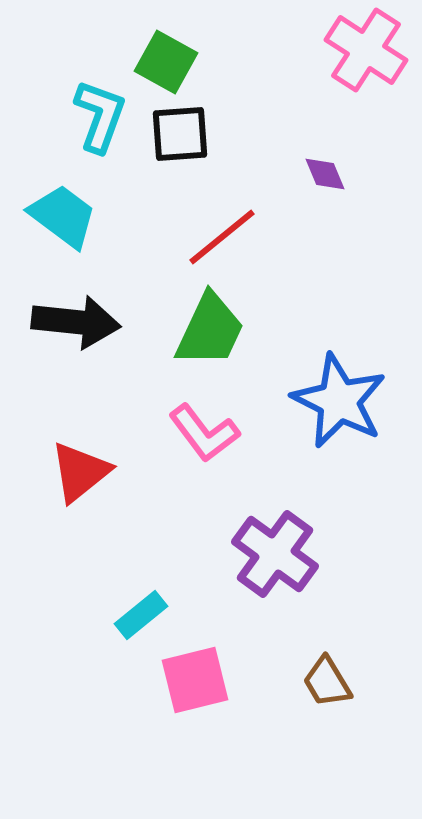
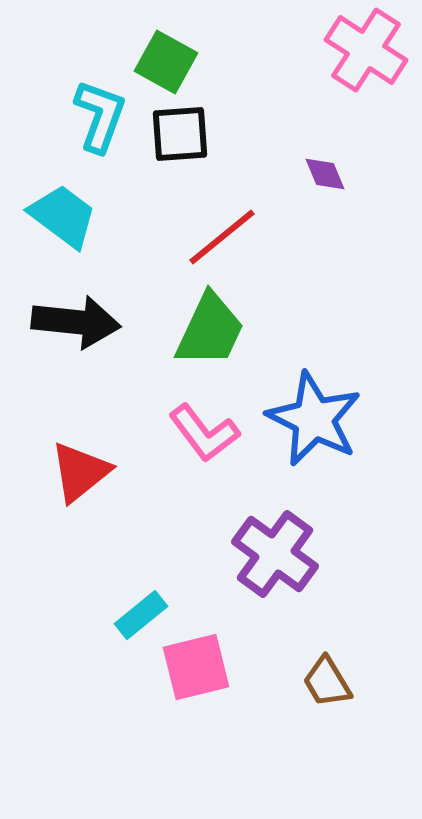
blue star: moved 25 px left, 18 px down
pink square: moved 1 px right, 13 px up
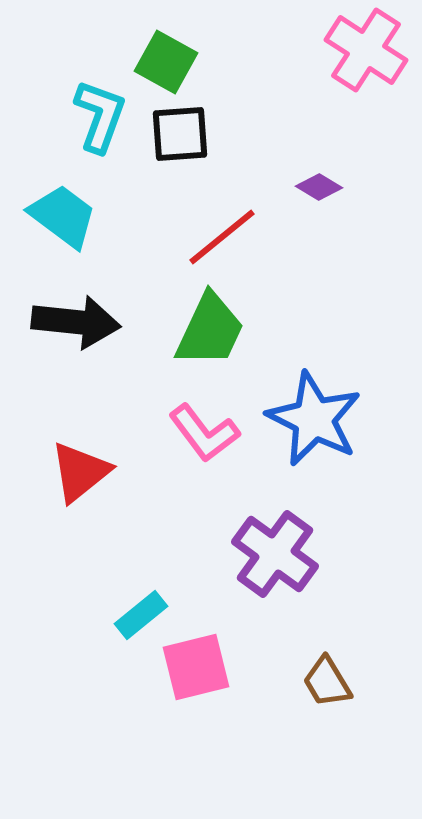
purple diamond: moved 6 px left, 13 px down; rotated 36 degrees counterclockwise
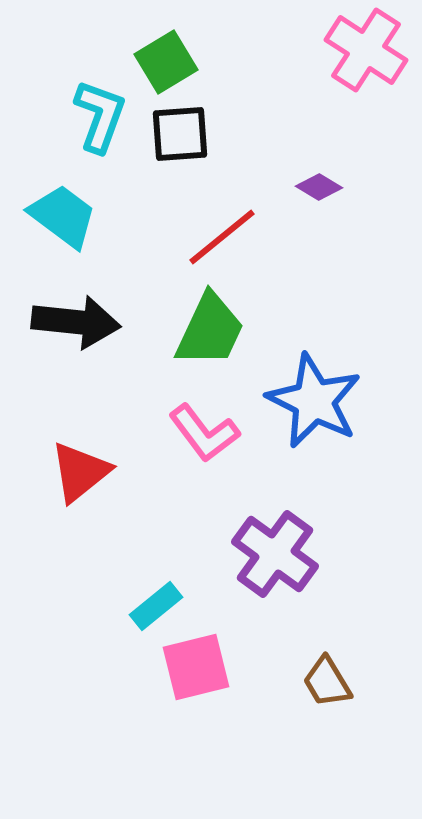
green square: rotated 30 degrees clockwise
blue star: moved 18 px up
cyan rectangle: moved 15 px right, 9 px up
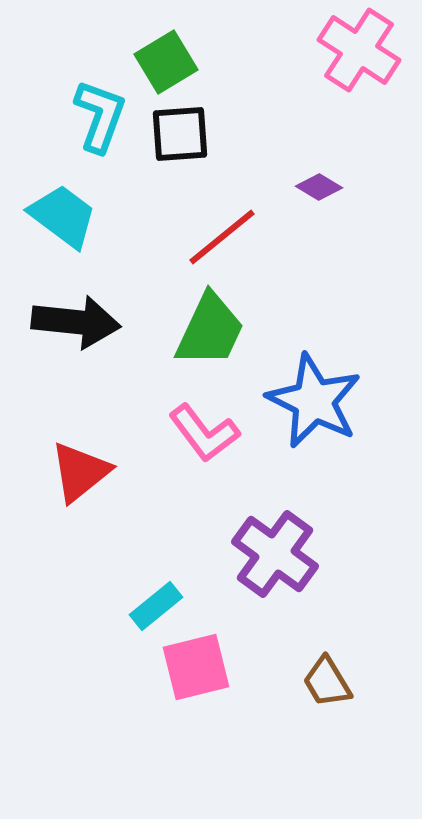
pink cross: moved 7 px left
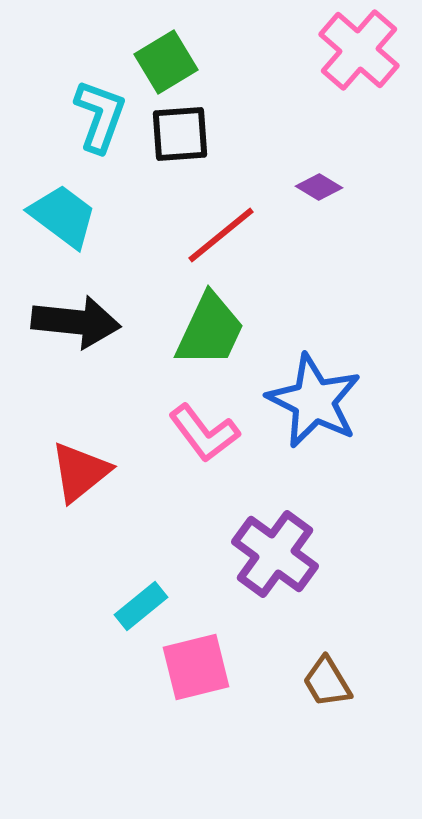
pink cross: rotated 8 degrees clockwise
red line: moved 1 px left, 2 px up
cyan rectangle: moved 15 px left
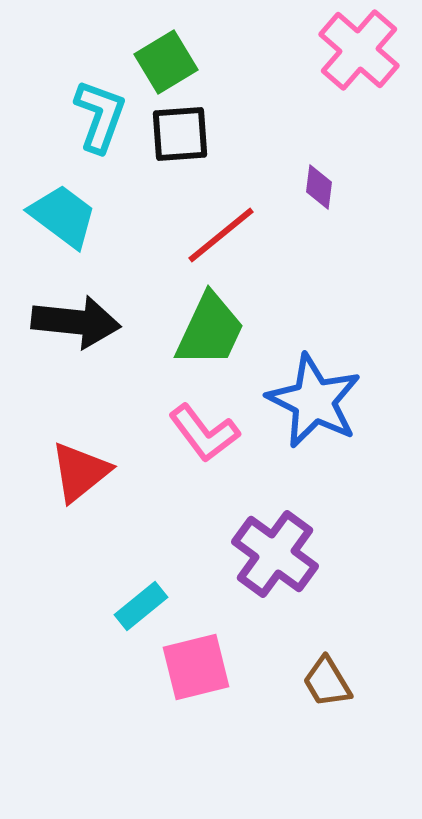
purple diamond: rotated 66 degrees clockwise
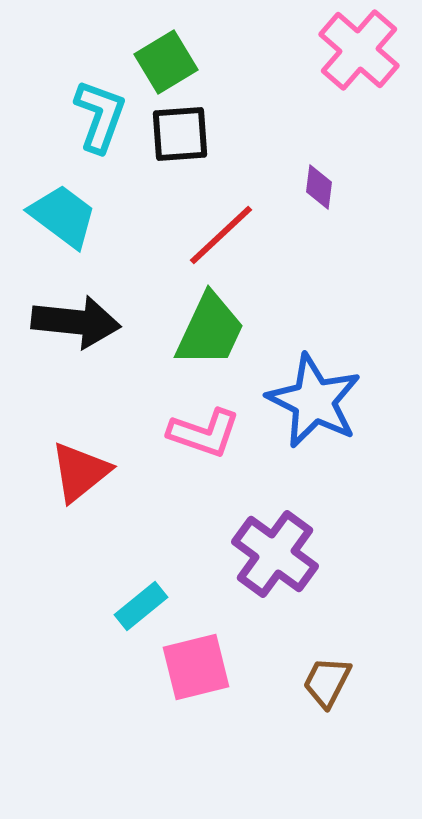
red line: rotated 4 degrees counterclockwise
pink L-shape: rotated 34 degrees counterclockwise
brown trapezoid: rotated 58 degrees clockwise
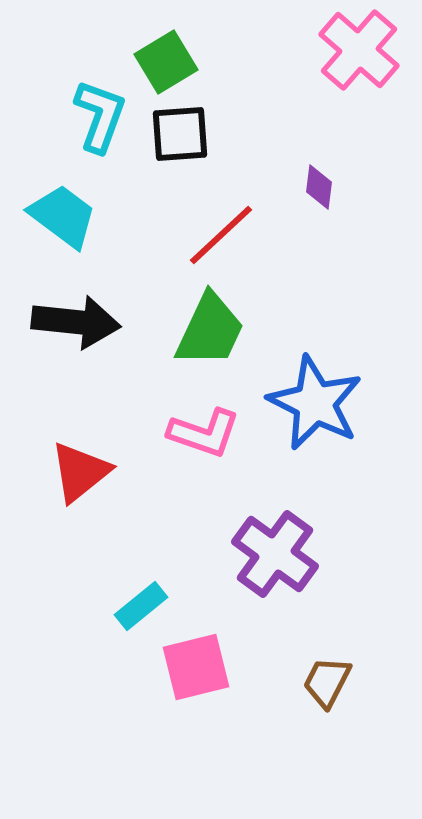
blue star: moved 1 px right, 2 px down
